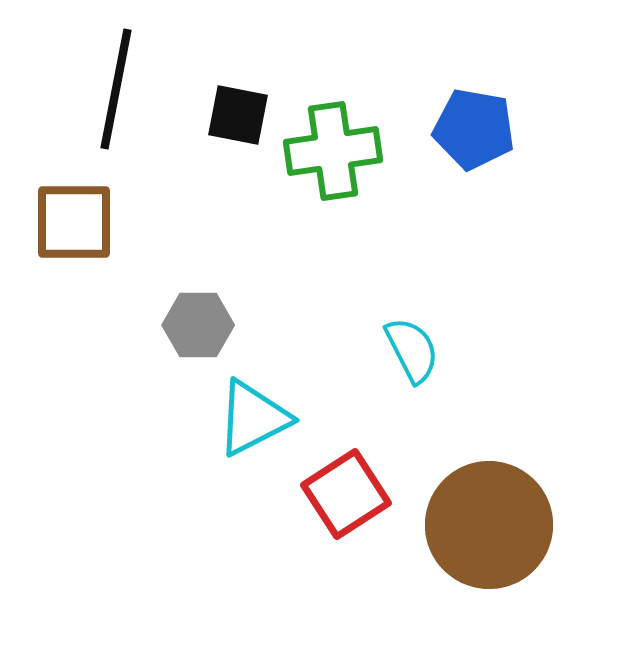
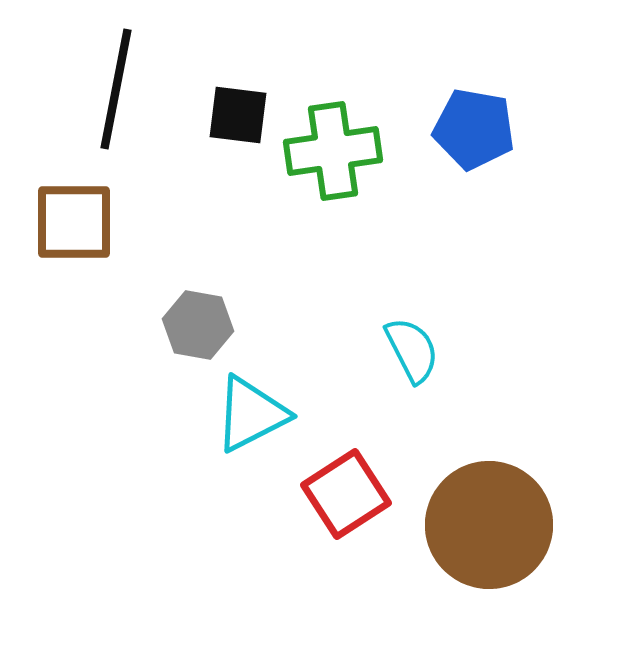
black square: rotated 4 degrees counterclockwise
gray hexagon: rotated 10 degrees clockwise
cyan triangle: moved 2 px left, 4 px up
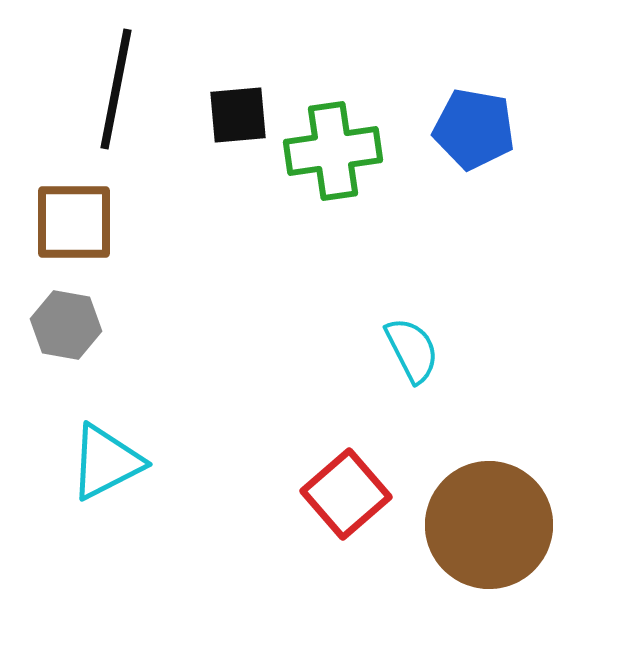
black square: rotated 12 degrees counterclockwise
gray hexagon: moved 132 px left
cyan triangle: moved 145 px left, 48 px down
red square: rotated 8 degrees counterclockwise
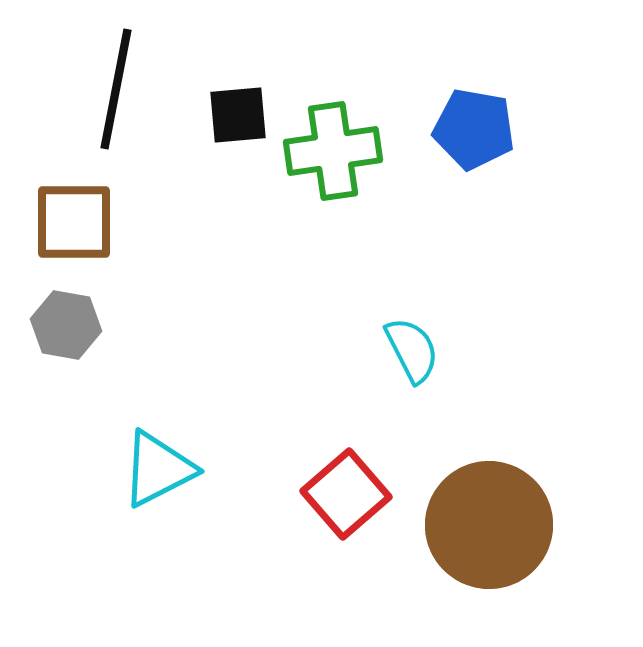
cyan triangle: moved 52 px right, 7 px down
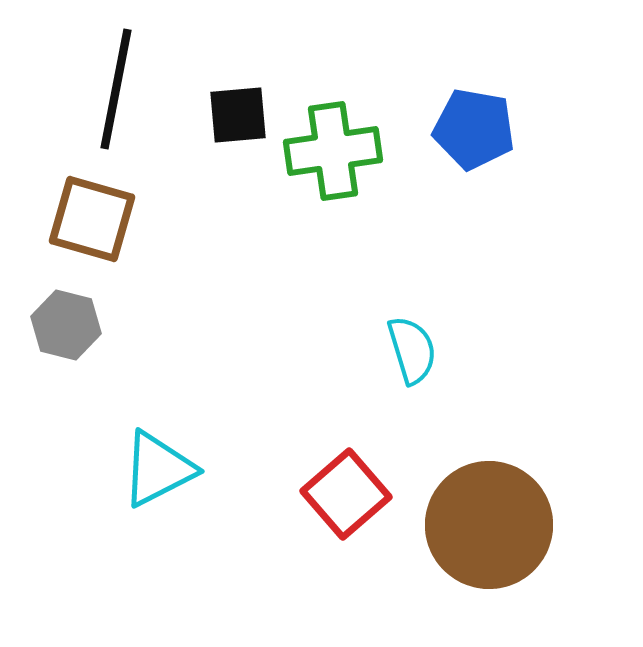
brown square: moved 18 px right, 3 px up; rotated 16 degrees clockwise
gray hexagon: rotated 4 degrees clockwise
cyan semicircle: rotated 10 degrees clockwise
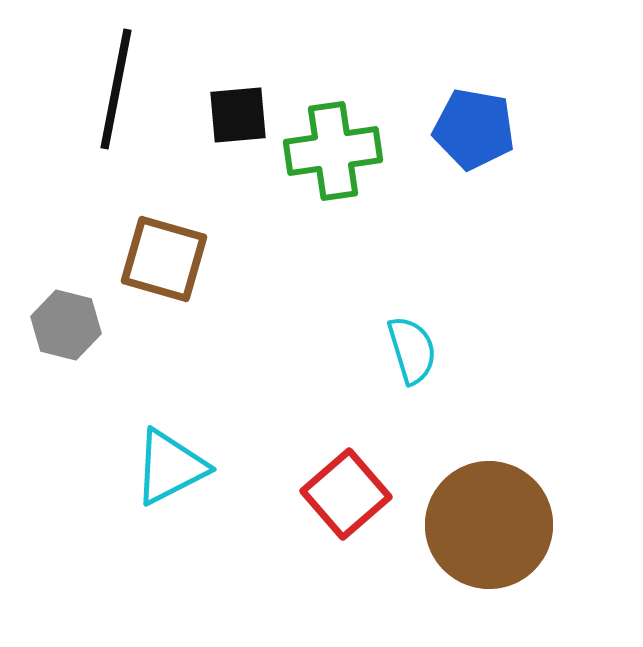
brown square: moved 72 px right, 40 px down
cyan triangle: moved 12 px right, 2 px up
